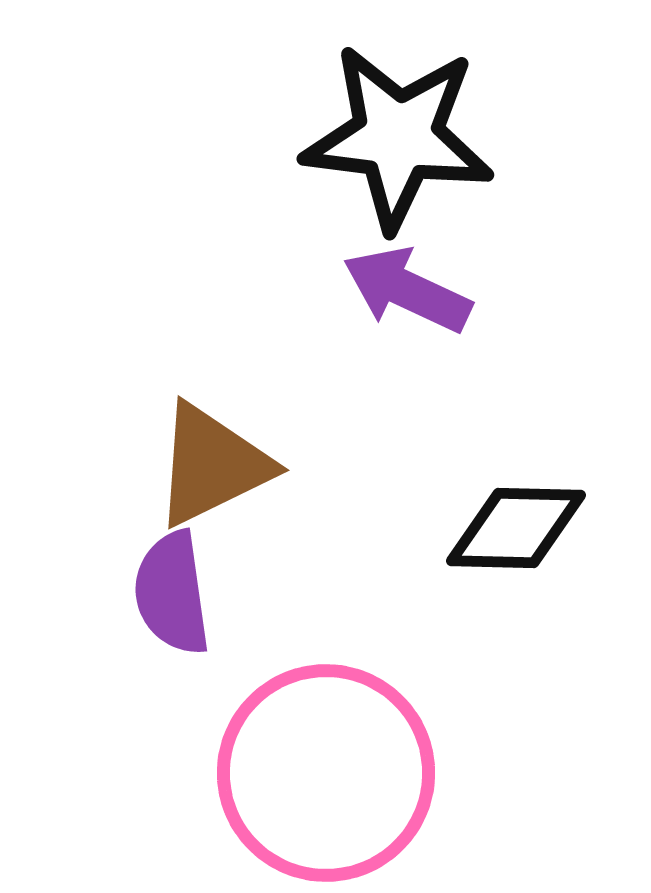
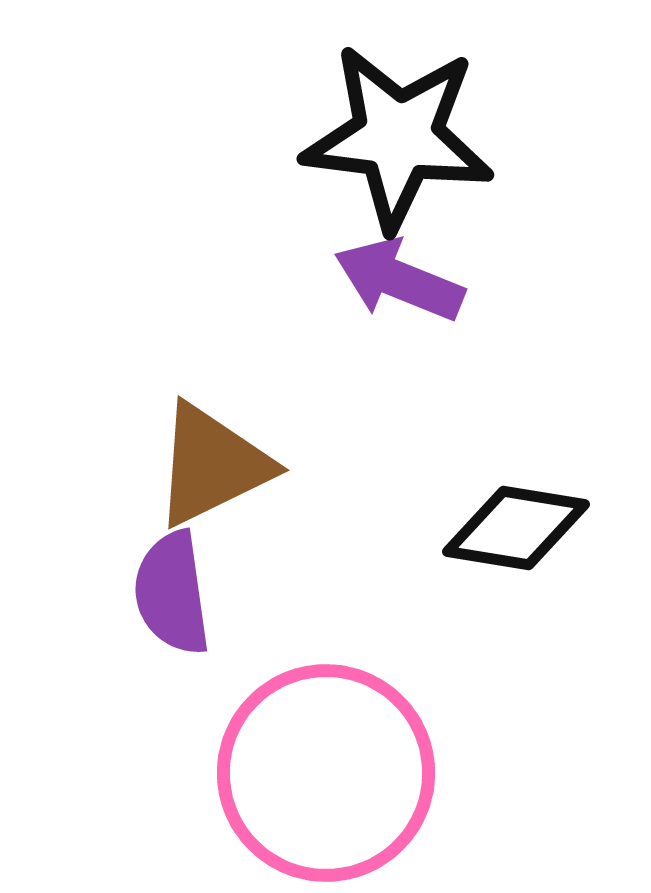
purple arrow: moved 8 px left, 10 px up; rotated 3 degrees counterclockwise
black diamond: rotated 8 degrees clockwise
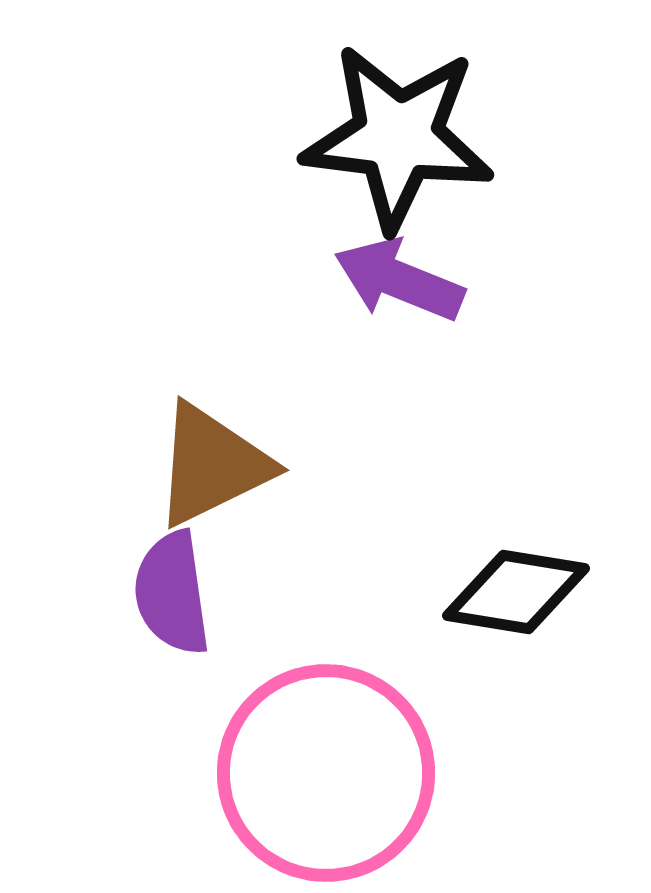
black diamond: moved 64 px down
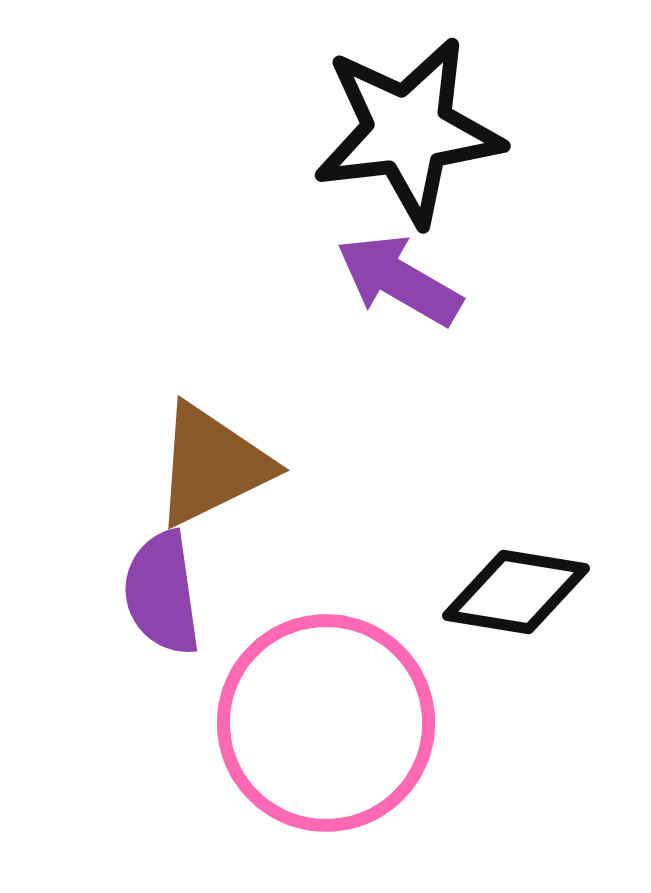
black star: moved 10 px right, 6 px up; rotated 14 degrees counterclockwise
purple arrow: rotated 8 degrees clockwise
purple semicircle: moved 10 px left
pink circle: moved 50 px up
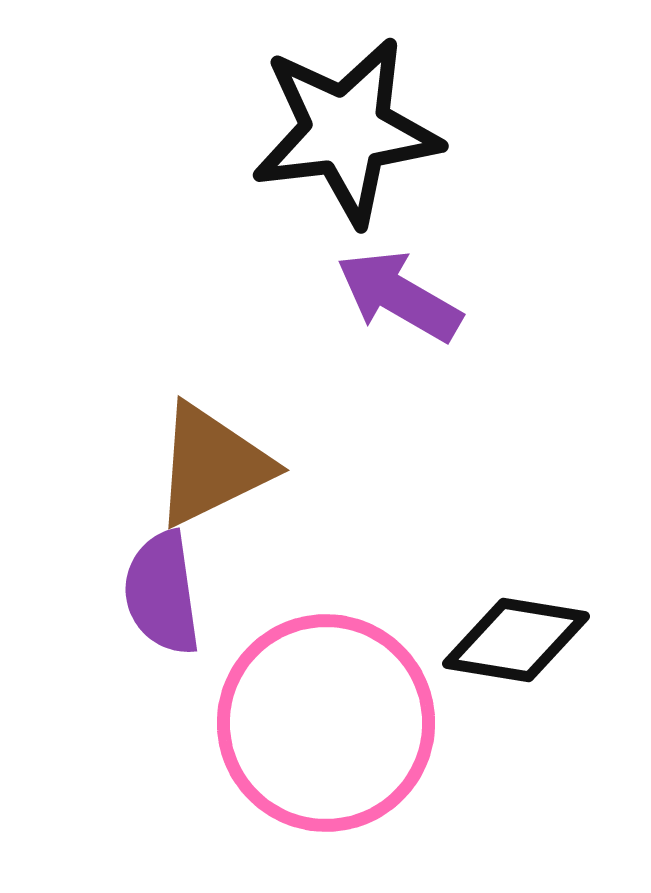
black star: moved 62 px left
purple arrow: moved 16 px down
black diamond: moved 48 px down
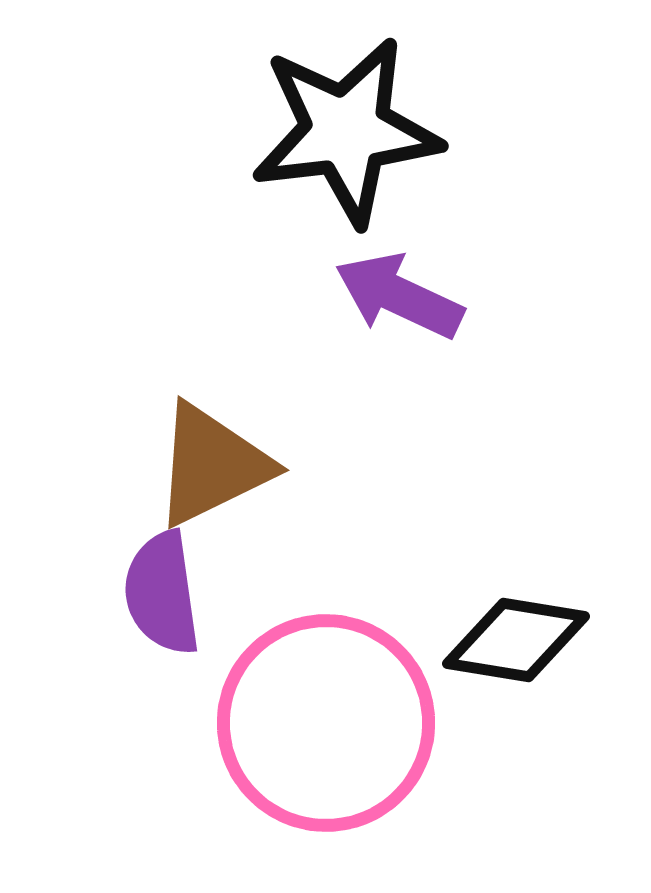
purple arrow: rotated 5 degrees counterclockwise
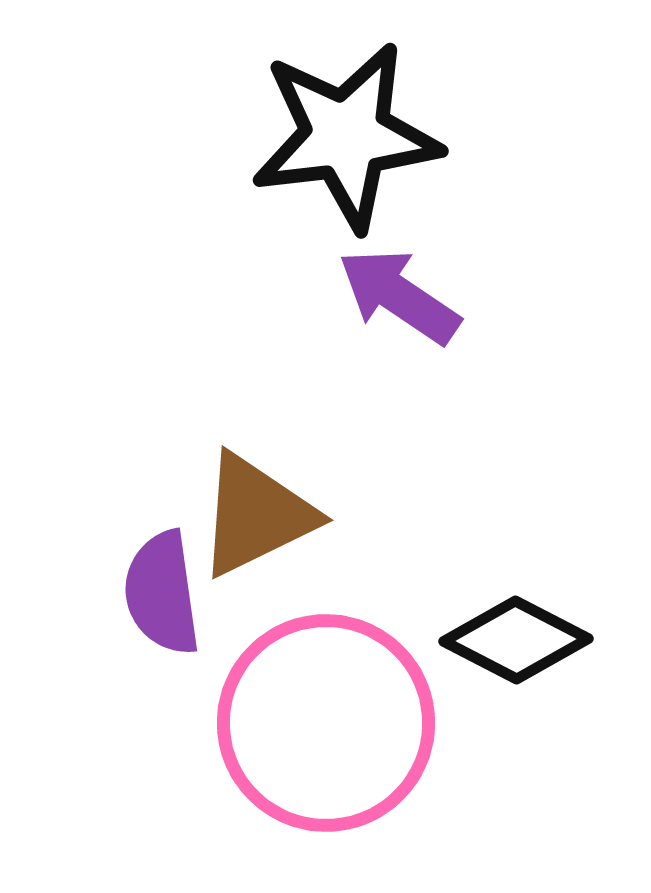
black star: moved 5 px down
purple arrow: rotated 9 degrees clockwise
brown triangle: moved 44 px right, 50 px down
black diamond: rotated 18 degrees clockwise
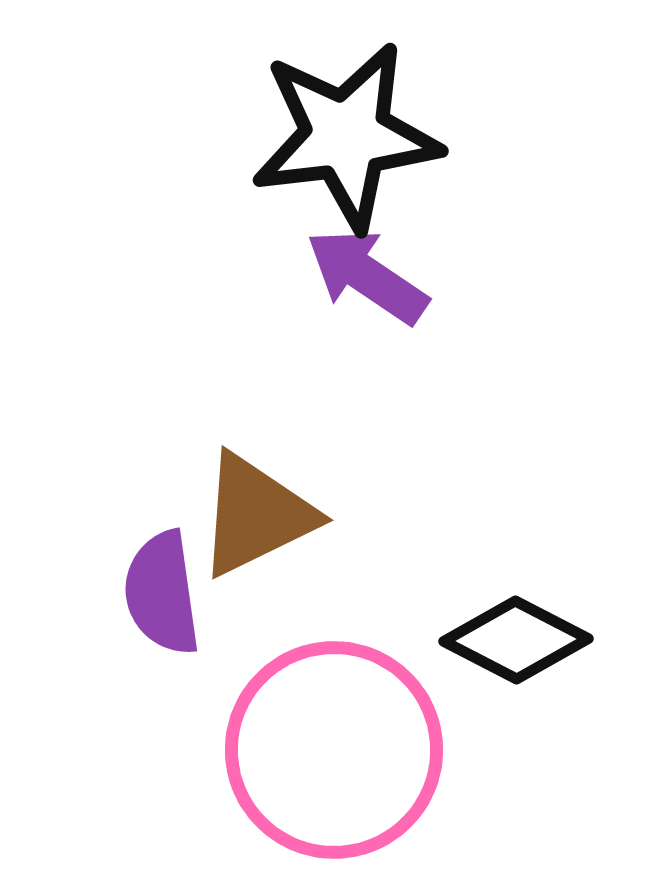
purple arrow: moved 32 px left, 20 px up
pink circle: moved 8 px right, 27 px down
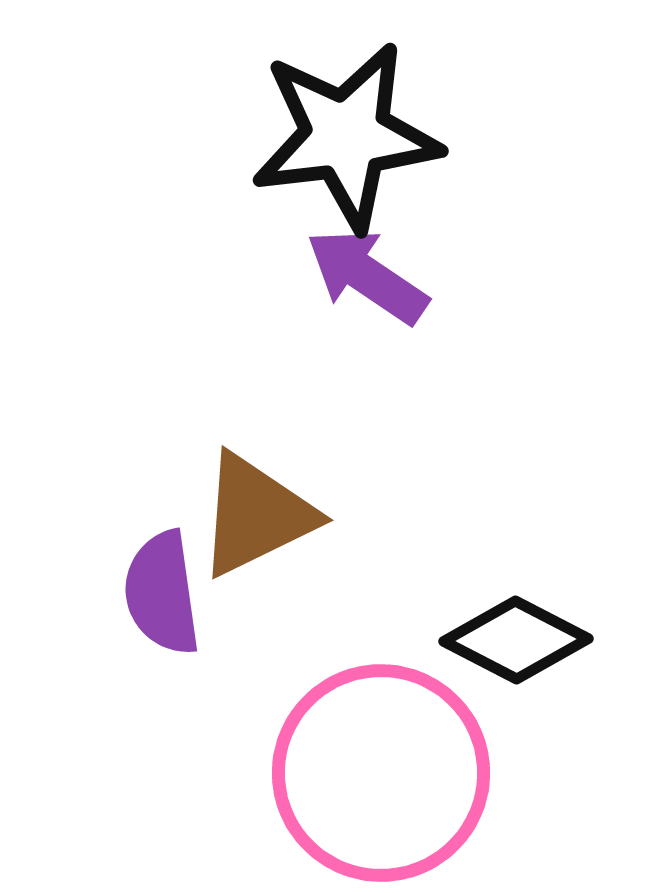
pink circle: moved 47 px right, 23 px down
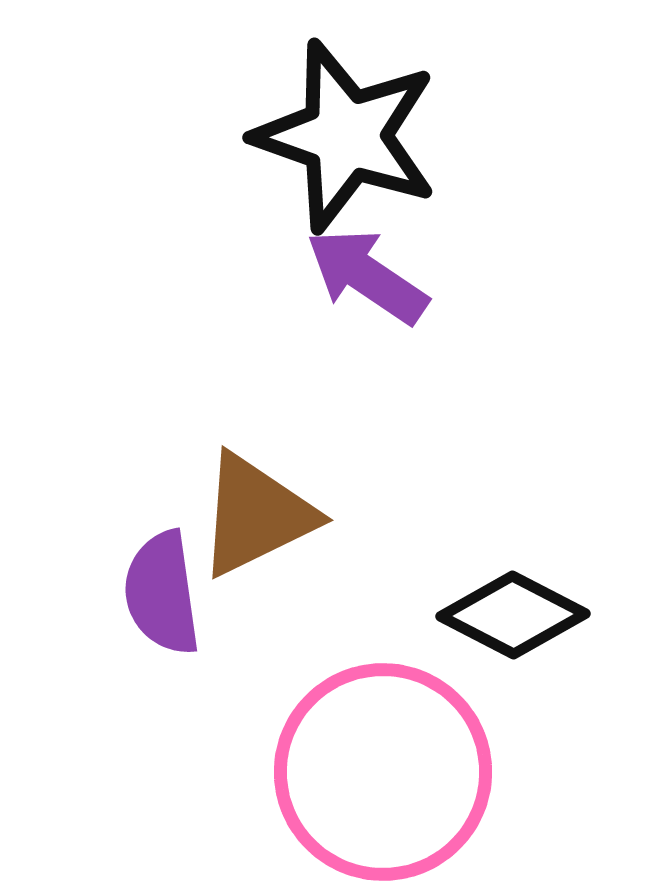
black star: rotated 26 degrees clockwise
black diamond: moved 3 px left, 25 px up
pink circle: moved 2 px right, 1 px up
